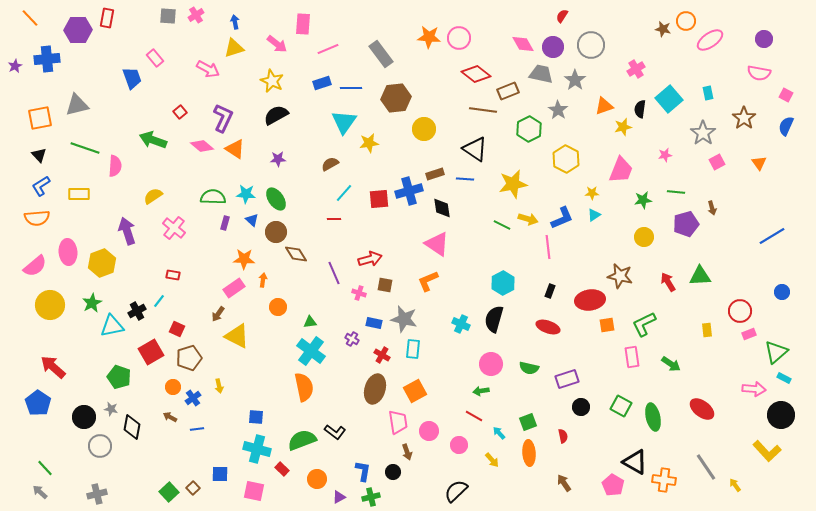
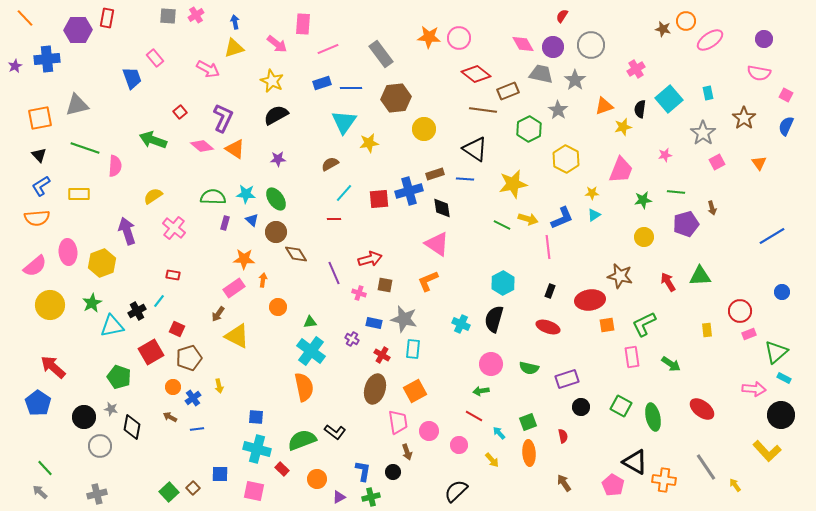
orange line at (30, 18): moved 5 px left
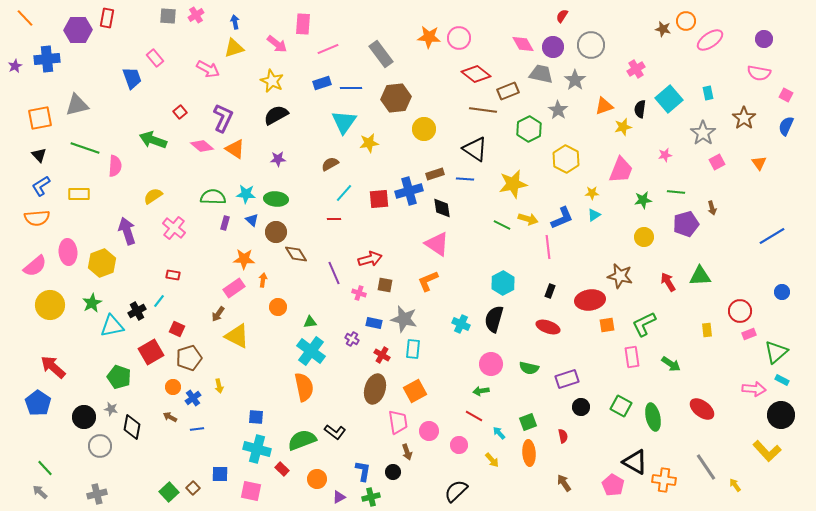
green ellipse at (276, 199): rotated 50 degrees counterclockwise
cyan rectangle at (784, 378): moved 2 px left, 2 px down
pink square at (254, 491): moved 3 px left
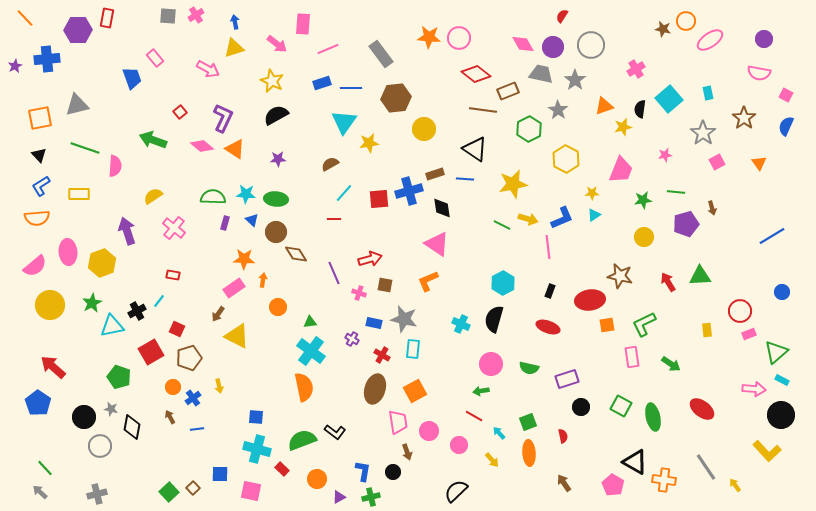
brown arrow at (170, 417): rotated 32 degrees clockwise
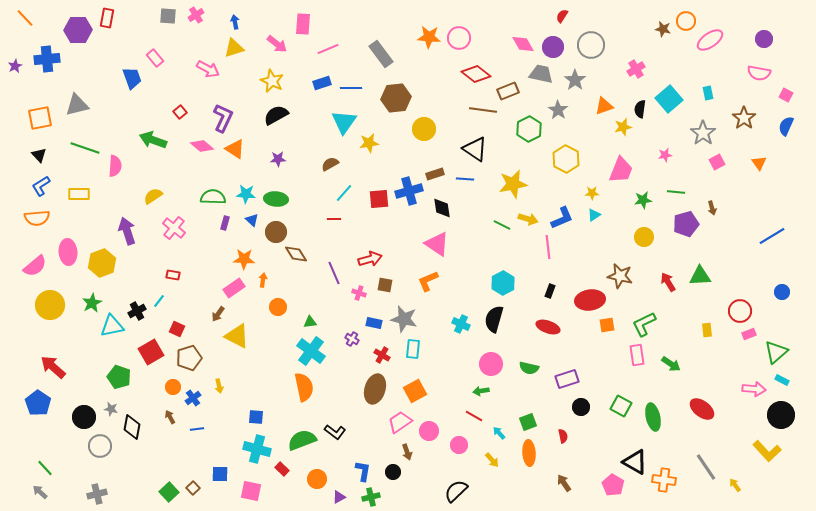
pink rectangle at (632, 357): moved 5 px right, 2 px up
pink trapezoid at (398, 422): moved 2 px right; rotated 115 degrees counterclockwise
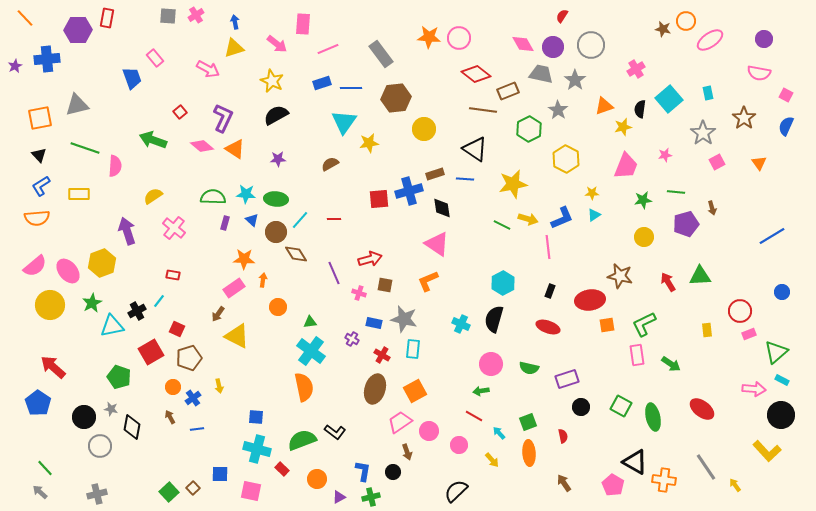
pink trapezoid at (621, 170): moved 5 px right, 4 px up
cyan line at (344, 193): moved 44 px left, 27 px down
pink ellipse at (68, 252): moved 19 px down; rotated 35 degrees counterclockwise
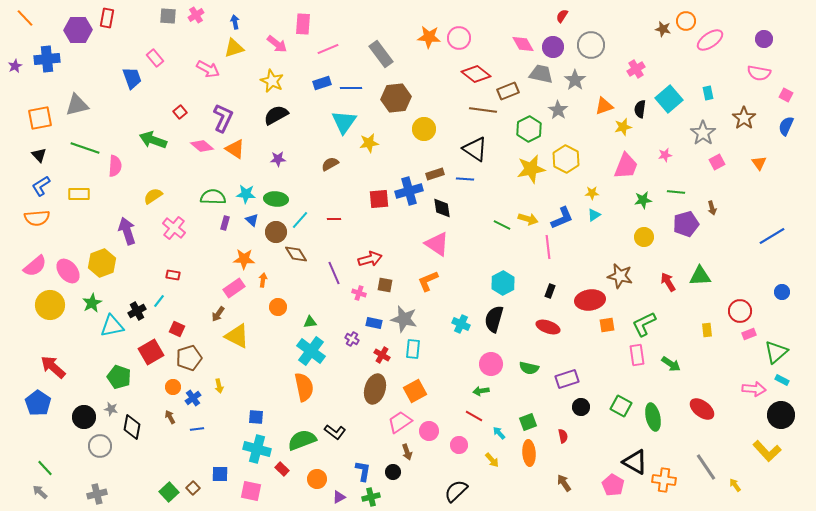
yellow star at (513, 184): moved 18 px right, 15 px up
